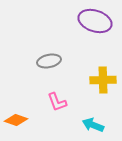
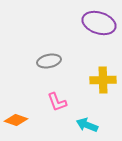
purple ellipse: moved 4 px right, 2 px down
cyan arrow: moved 6 px left
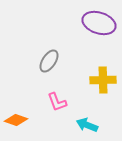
gray ellipse: rotated 45 degrees counterclockwise
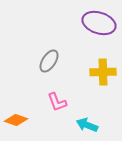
yellow cross: moved 8 px up
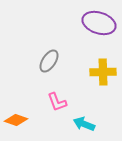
cyan arrow: moved 3 px left, 1 px up
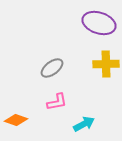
gray ellipse: moved 3 px right, 7 px down; rotated 20 degrees clockwise
yellow cross: moved 3 px right, 8 px up
pink L-shape: rotated 80 degrees counterclockwise
cyan arrow: rotated 130 degrees clockwise
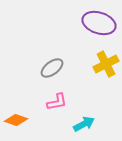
yellow cross: rotated 25 degrees counterclockwise
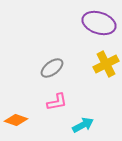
cyan arrow: moved 1 px left, 1 px down
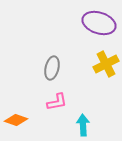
gray ellipse: rotated 40 degrees counterclockwise
cyan arrow: rotated 65 degrees counterclockwise
